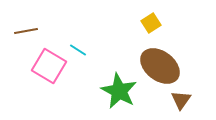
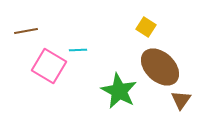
yellow square: moved 5 px left, 4 px down; rotated 24 degrees counterclockwise
cyan line: rotated 36 degrees counterclockwise
brown ellipse: moved 1 px down; rotated 6 degrees clockwise
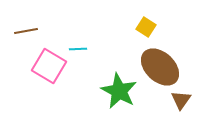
cyan line: moved 1 px up
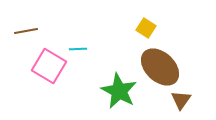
yellow square: moved 1 px down
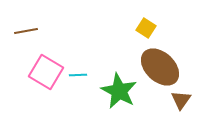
cyan line: moved 26 px down
pink square: moved 3 px left, 6 px down
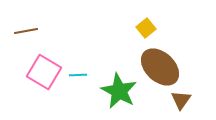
yellow square: rotated 18 degrees clockwise
pink square: moved 2 px left
